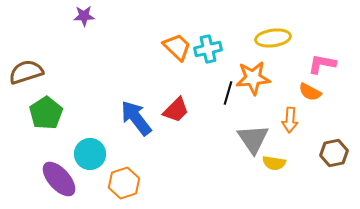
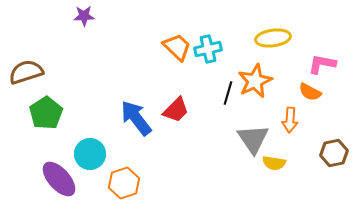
orange star: moved 2 px right, 3 px down; rotated 20 degrees counterclockwise
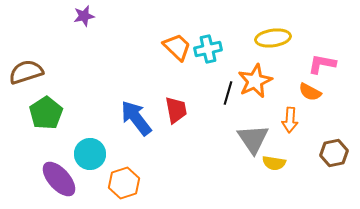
purple star: rotated 10 degrees counterclockwise
red trapezoid: rotated 56 degrees counterclockwise
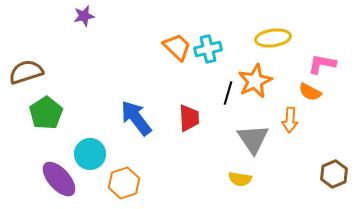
red trapezoid: moved 13 px right, 8 px down; rotated 8 degrees clockwise
brown hexagon: moved 21 px down; rotated 12 degrees counterclockwise
yellow semicircle: moved 34 px left, 16 px down
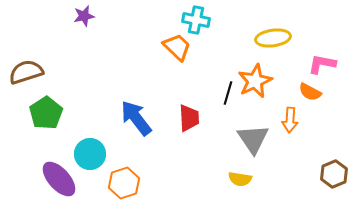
cyan cross: moved 12 px left, 29 px up; rotated 24 degrees clockwise
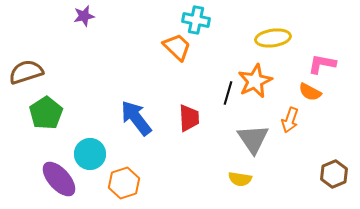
orange arrow: rotated 15 degrees clockwise
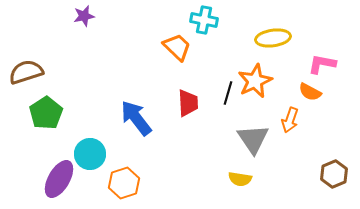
cyan cross: moved 8 px right
red trapezoid: moved 1 px left, 15 px up
purple ellipse: rotated 72 degrees clockwise
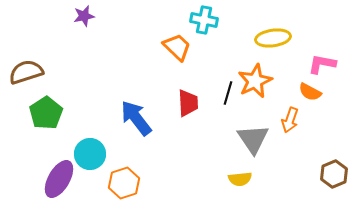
yellow semicircle: rotated 15 degrees counterclockwise
